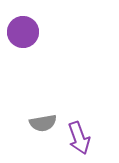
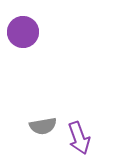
gray semicircle: moved 3 px down
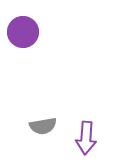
purple arrow: moved 7 px right; rotated 24 degrees clockwise
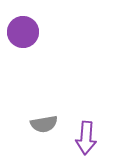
gray semicircle: moved 1 px right, 2 px up
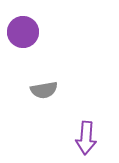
gray semicircle: moved 34 px up
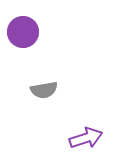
purple arrow: rotated 112 degrees counterclockwise
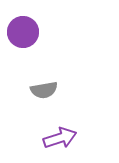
purple arrow: moved 26 px left
